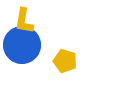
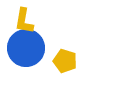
blue circle: moved 4 px right, 3 px down
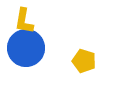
yellow pentagon: moved 19 px right
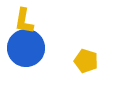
yellow pentagon: moved 2 px right
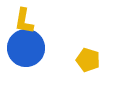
yellow pentagon: moved 2 px right, 1 px up
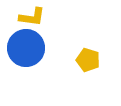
yellow L-shape: moved 8 px right, 4 px up; rotated 92 degrees counterclockwise
